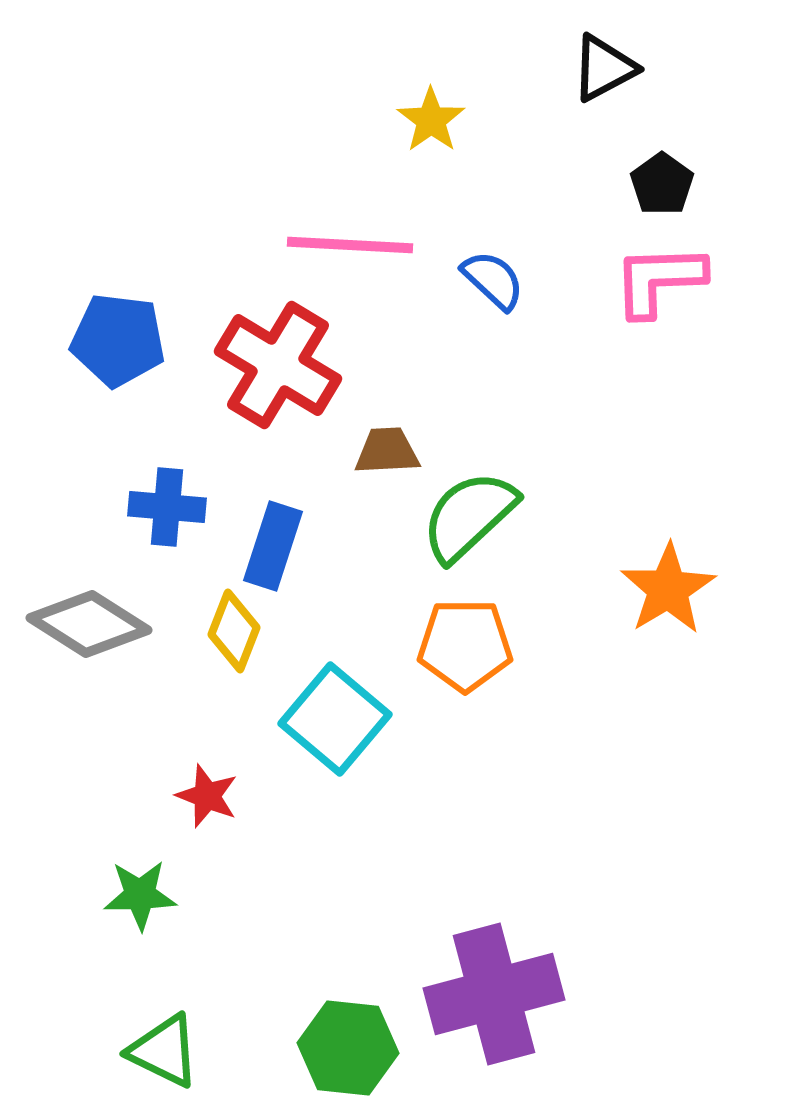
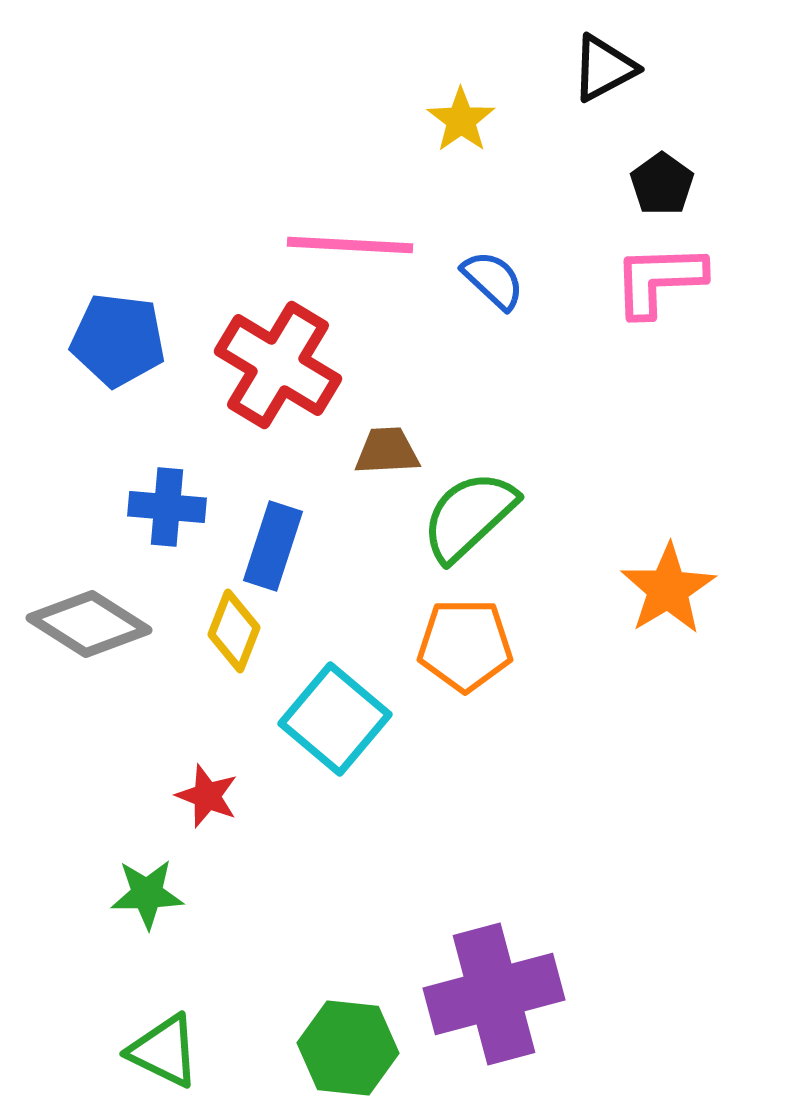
yellow star: moved 30 px right
green star: moved 7 px right, 1 px up
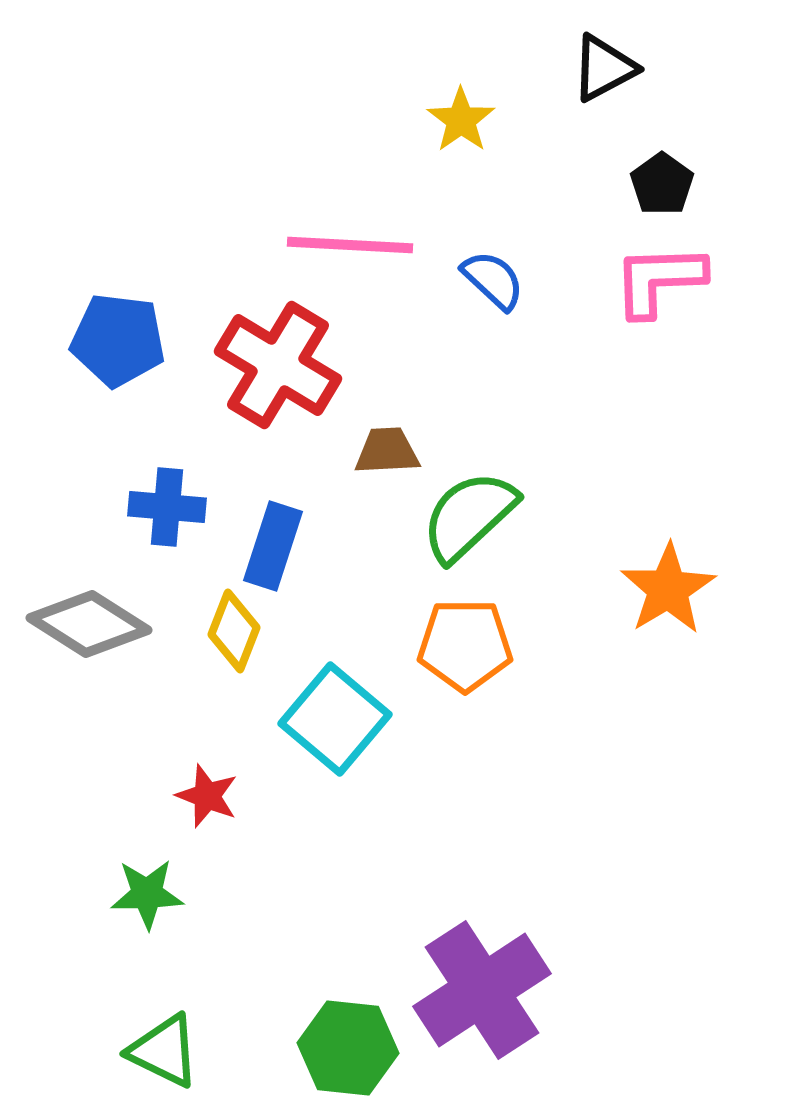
purple cross: moved 12 px left, 4 px up; rotated 18 degrees counterclockwise
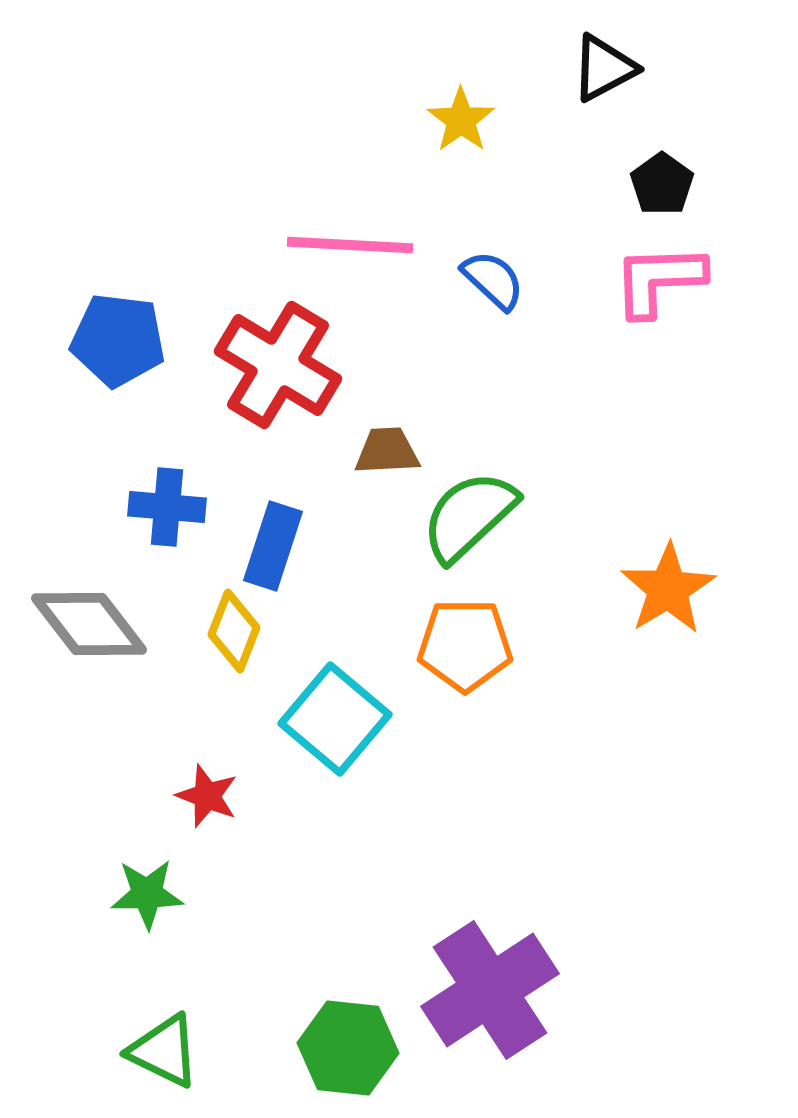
gray diamond: rotated 20 degrees clockwise
purple cross: moved 8 px right
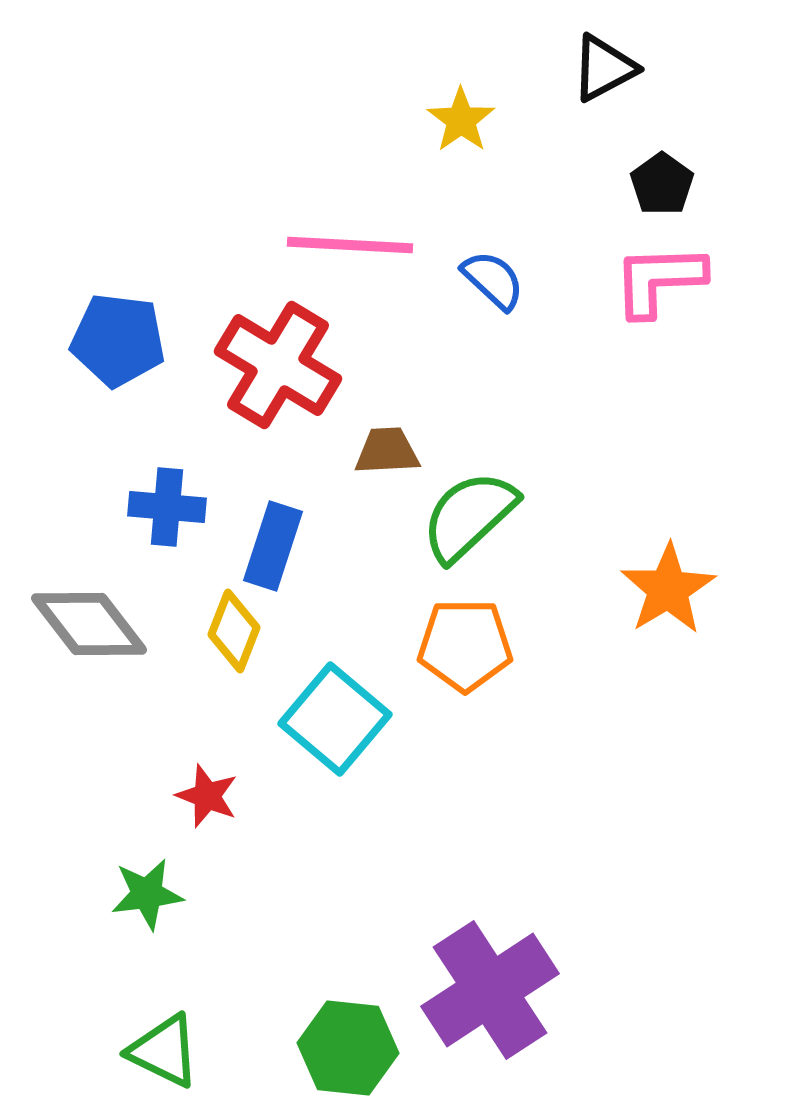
green star: rotated 6 degrees counterclockwise
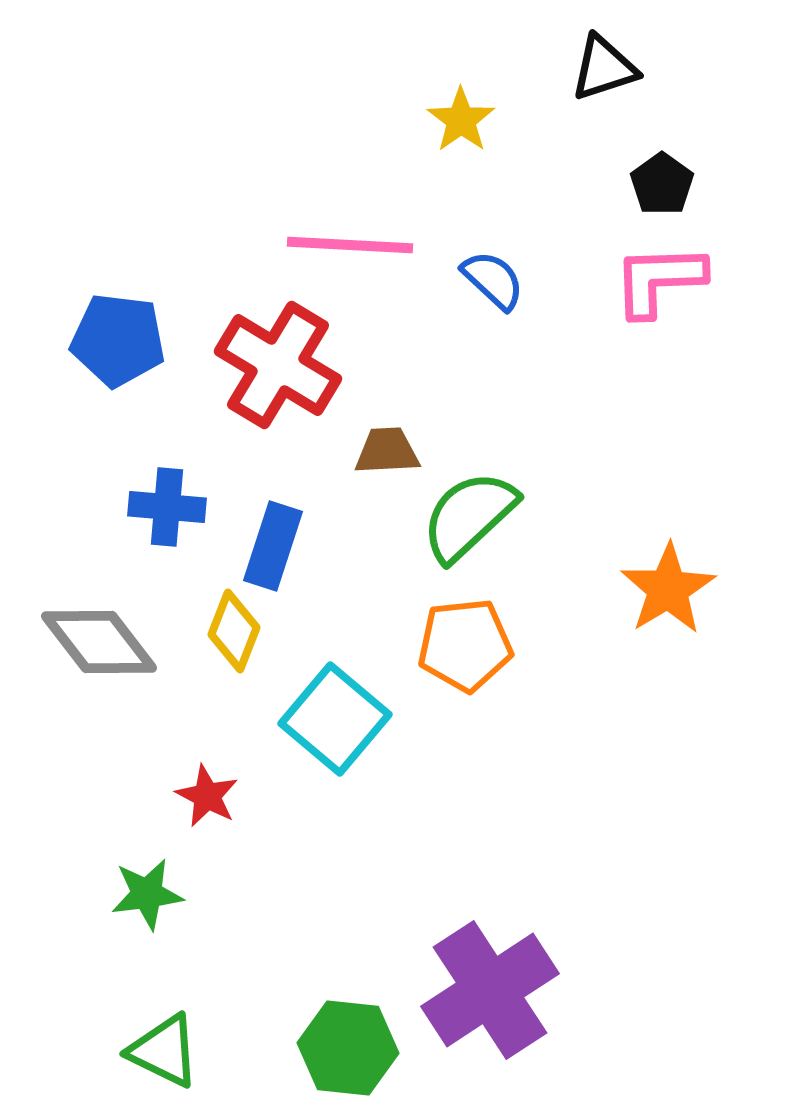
black triangle: rotated 10 degrees clockwise
gray diamond: moved 10 px right, 18 px down
orange pentagon: rotated 6 degrees counterclockwise
red star: rotated 6 degrees clockwise
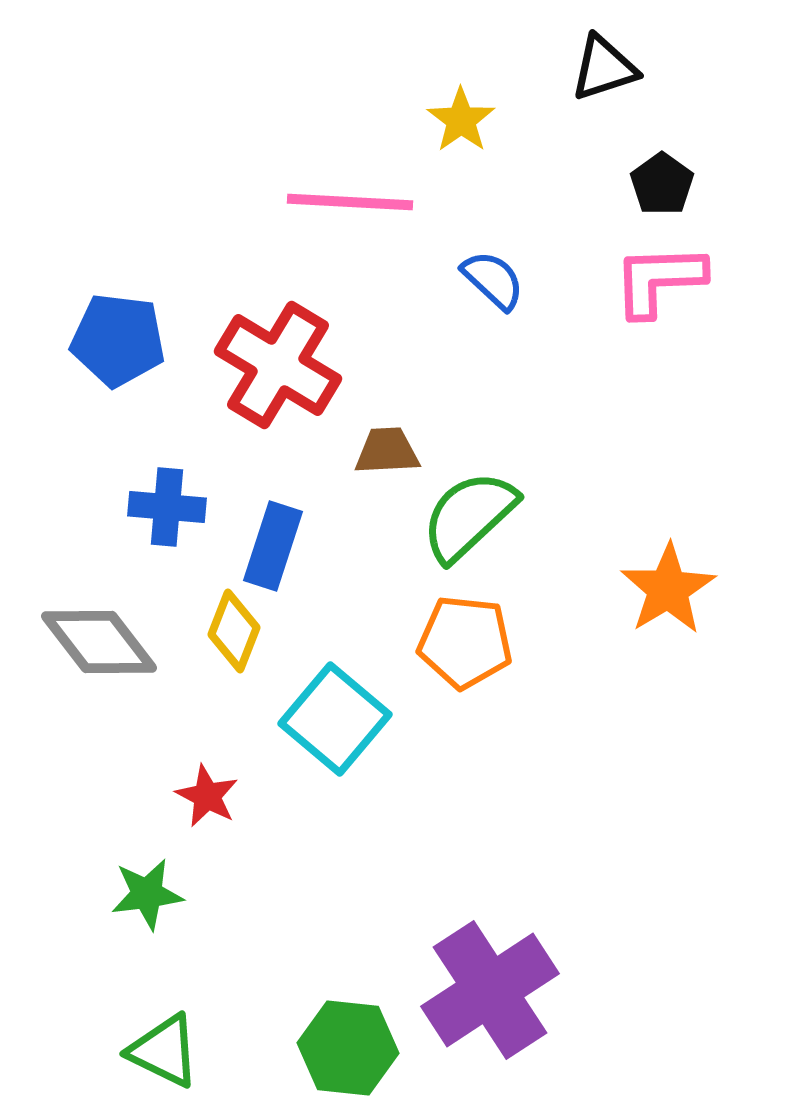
pink line: moved 43 px up
orange pentagon: moved 3 px up; rotated 12 degrees clockwise
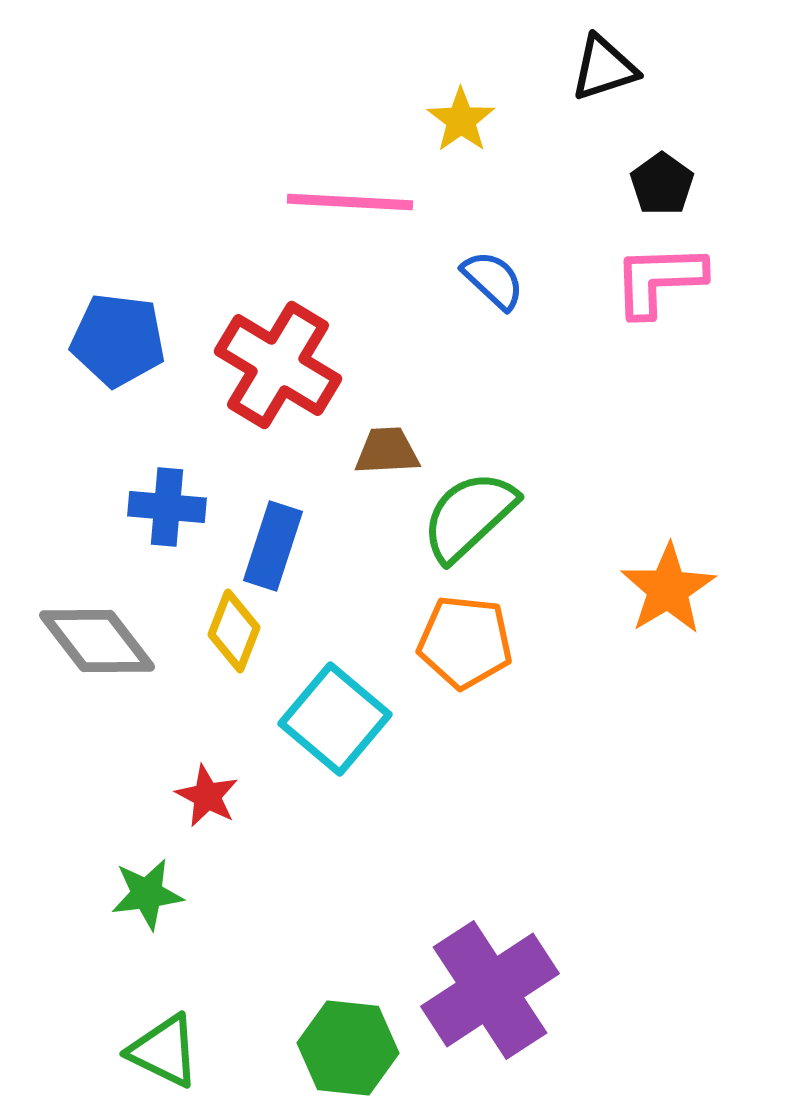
gray diamond: moved 2 px left, 1 px up
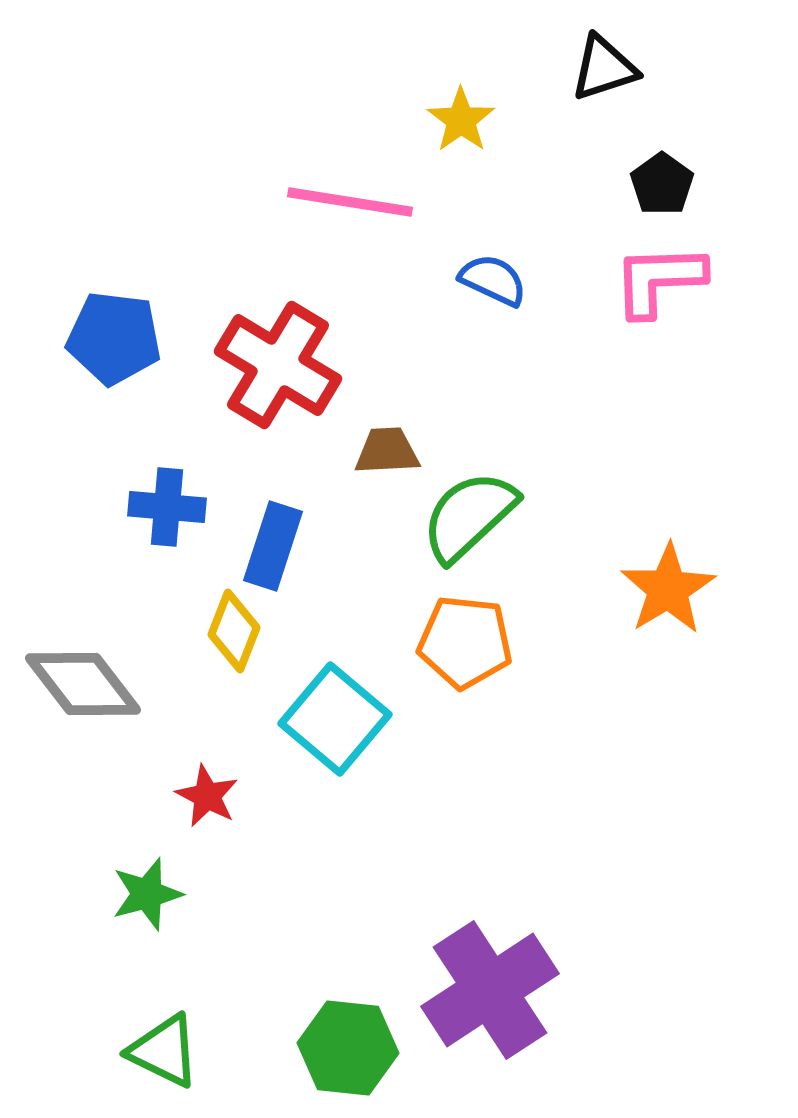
pink line: rotated 6 degrees clockwise
blue semicircle: rotated 18 degrees counterclockwise
blue pentagon: moved 4 px left, 2 px up
gray diamond: moved 14 px left, 43 px down
green star: rotated 8 degrees counterclockwise
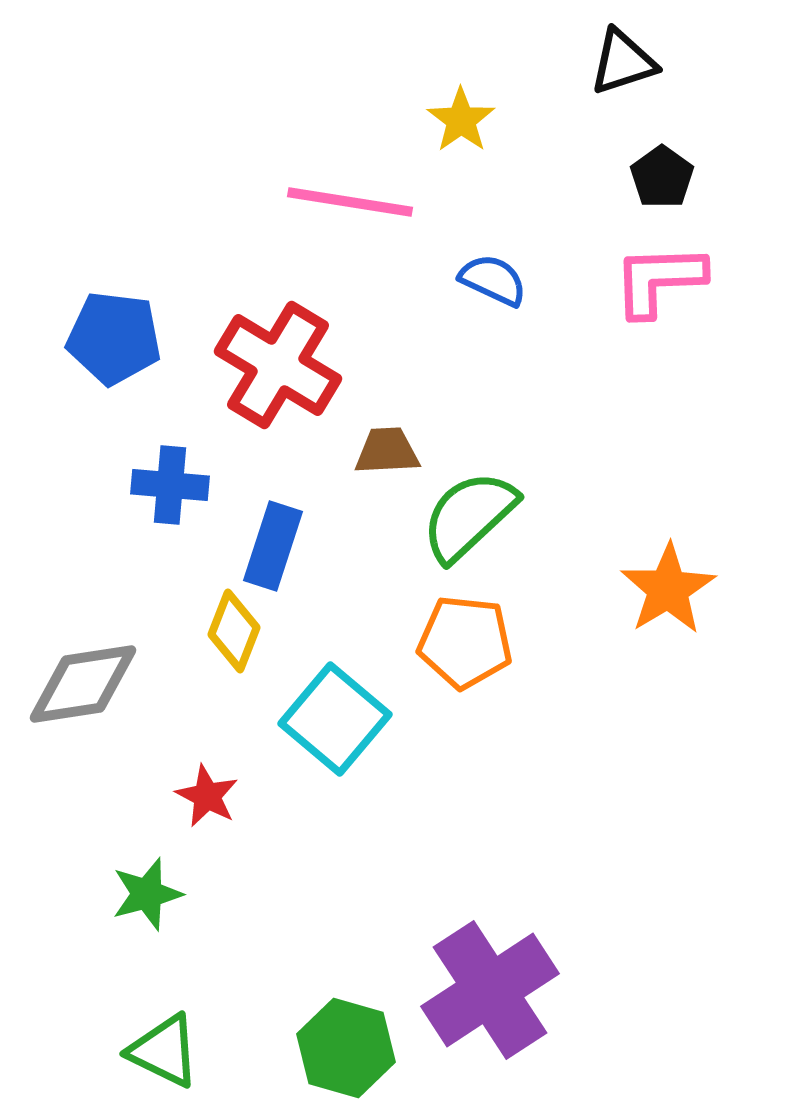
black triangle: moved 19 px right, 6 px up
black pentagon: moved 7 px up
blue cross: moved 3 px right, 22 px up
gray diamond: rotated 61 degrees counterclockwise
green hexagon: moved 2 px left; rotated 10 degrees clockwise
